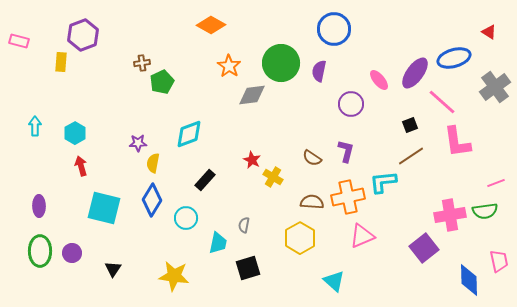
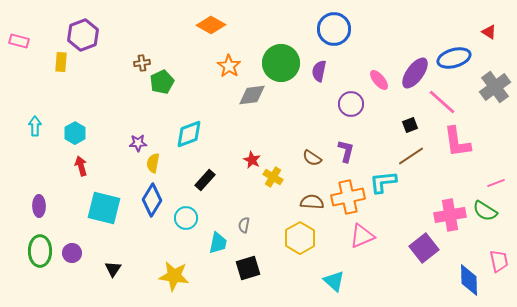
green semicircle at (485, 211): rotated 40 degrees clockwise
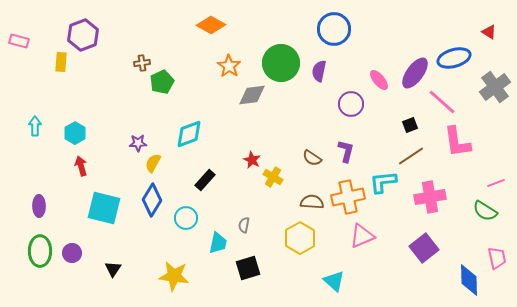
yellow semicircle at (153, 163): rotated 18 degrees clockwise
pink cross at (450, 215): moved 20 px left, 18 px up
pink trapezoid at (499, 261): moved 2 px left, 3 px up
